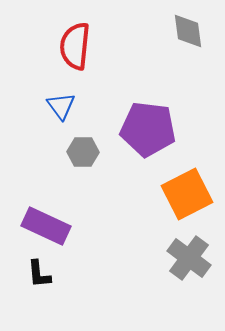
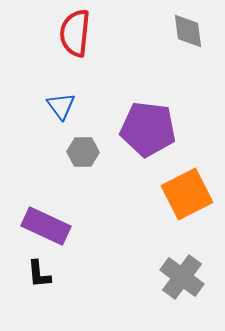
red semicircle: moved 13 px up
gray cross: moved 7 px left, 19 px down
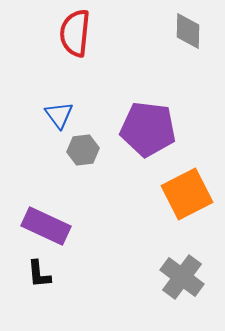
gray diamond: rotated 9 degrees clockwise
blue triangle: moved 2 px left, 9 px down
gray hexagon: moved 2 px up; rotated 8 degrees counterclockwise
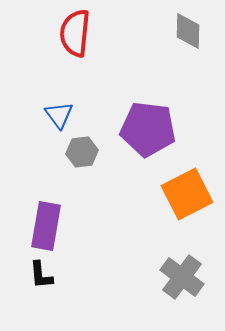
gray hexagon: moved 1 px left, 2 px down
purple rectangle: rotated 75 degrees clockwise
black L-shape: moved 2 px right, 1 px down
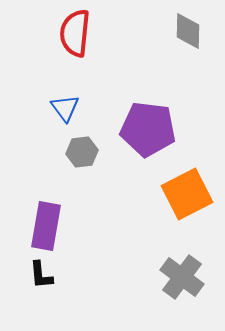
blue triangle: moved 6 px right, 7 px up
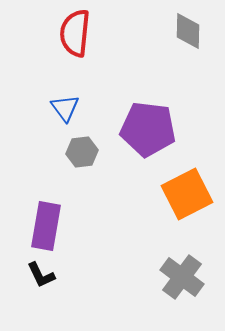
black L-shape: rotated 20 degrees counterclockwise
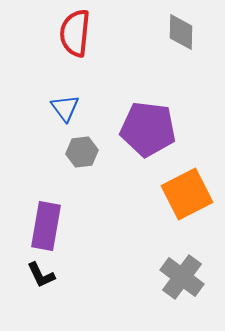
gray diamond: moved 7 px left, 1 px down
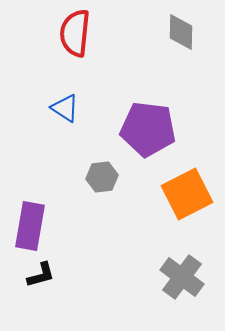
blue triangle: rotated 20 degrees counterclockwise
gray hexagon: moved 20 px right, 25 px down
purple rectangle: moved 16 px left
black L-shape: rotated 80 degrees counterclockwise
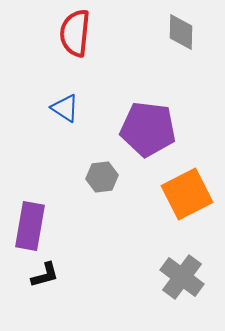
black L-shape: moved 4 px right
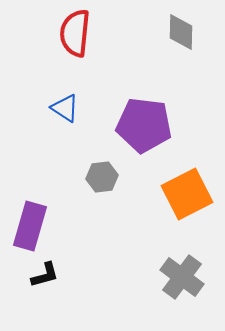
purple pentagon: moved 4 px left, 4 px up
purple rectangle: rotated 6 degrees clockwise
